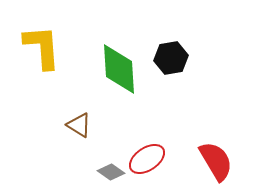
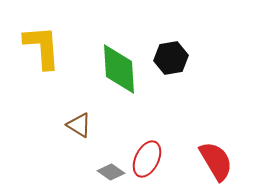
red ellipse: rotated 30 degrees counterclockwise
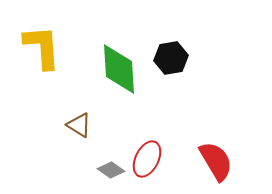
gray diamond: moved 2 px up
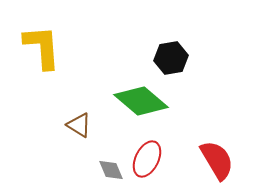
green diamond: moved 22 px right, 32 px down; rotated 46 degrees counterclockwise
red semicircle: moved 1 px right, 1 px up
gray diamond: rotated 32 degrees clockwise
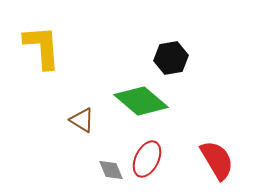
brown triangle: moved 3 px right, 5 px up
